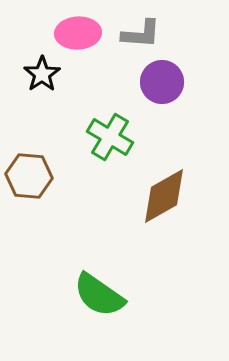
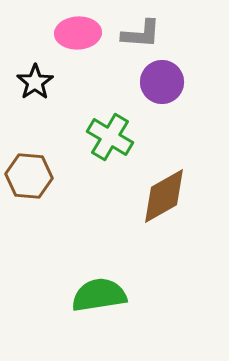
black star: moved 7 px left, 8 px down
green semicircle: rotated 136 degrees clockwise
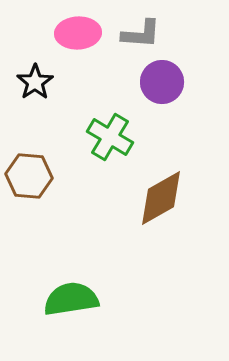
brown diamond: moved 3 px left, 2 px down
green semicircle: moved 28 px left, 4 px down
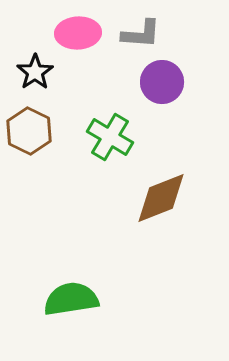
black star: moved 10 px up
brown hexagon: moved 45 px up; rotated 21 degrees clockwise
brown diamond: rotated 8 degrees clockwise
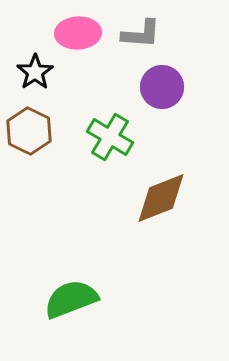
purple circle: moved 5 px down
green semicircle: rotated 12 degrees counterclockwise
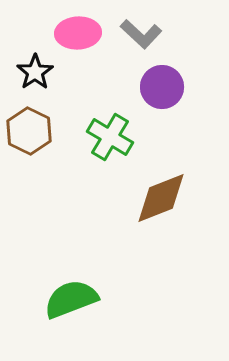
gray L-shape: rotated 39 degrees clockwise
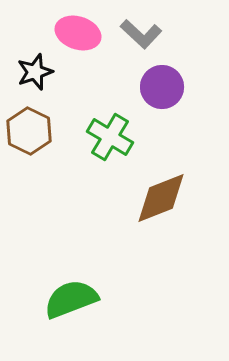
pink ellipse: rotated 21 degrees clockwise
black star: rotated 15 degrees clockwise
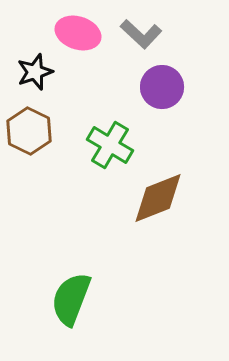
green cross: moved 8 px down
brown diamond: moved 3 px left
green semicircle: rotated 48 degrees counterclockwise
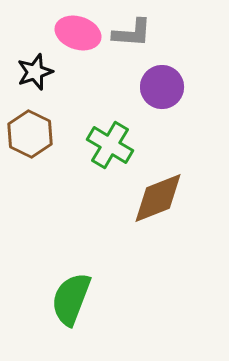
gray L-shape: moved 9 px left, 1 px up; rotated 39 degrees counterclockwise
brown hexagon: moved 1 px right, 3 px down
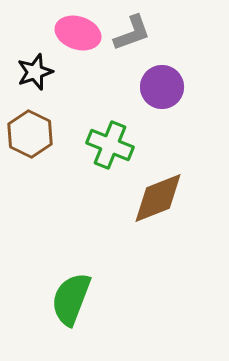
gray L-shape: rotated 24 degrees counterclockwise
green cross: rotated 9 degrees counterclockwise
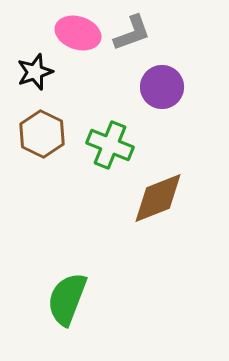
brown hexagon: moved 12 px right
green semicircle: moved 4 px left
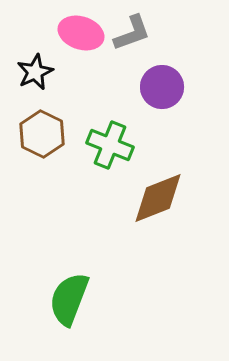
pink ellipse: moved 3 px right
black star: rotated 6 degrees counterclockwise
green semicircle: moved 2 px right
